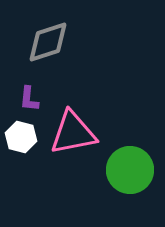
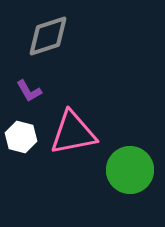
gray diamond: moved 6 px up
purple L-shape: moved 8 px up; rotated 36 degrees counterclockwise
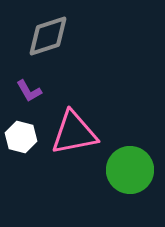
pink triangle: moved 1 px right
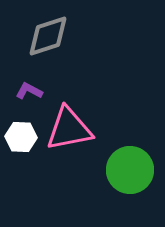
purple L-shape: rotated 148 degrees clockwise
pink triangle: moved 5 px left, 4 px up
white hexagon: rotated 12 degrees counterclockwise
